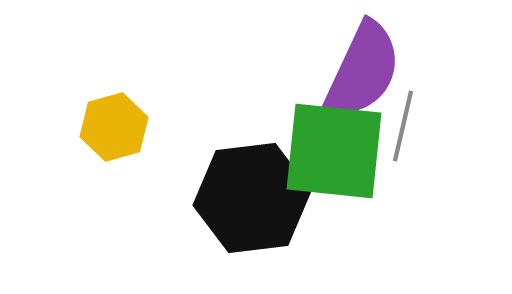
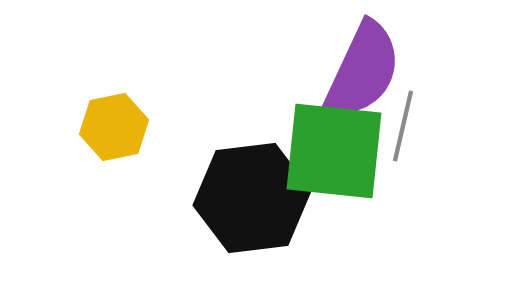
yellow hexagon: rotated 4 degrees clockwise
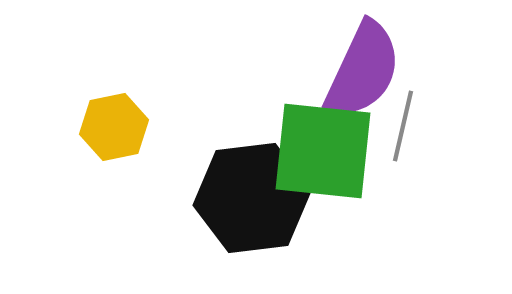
green square: moved 11 px left
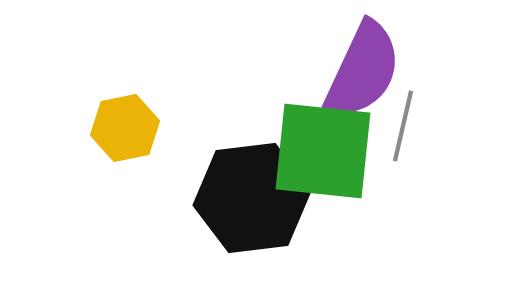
yellow hexagon: moved 11 px right, 1 px down
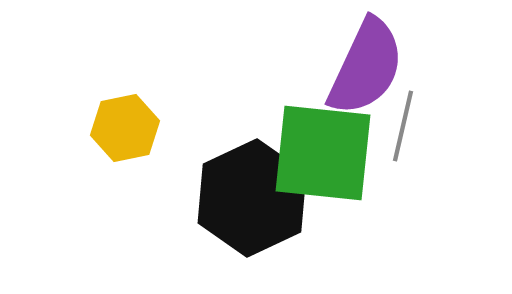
purple semicircle: moved 3 px right, 3 px up
green square: moved 2 px down
black hexagon: rotated 18 degrees counterclockwise
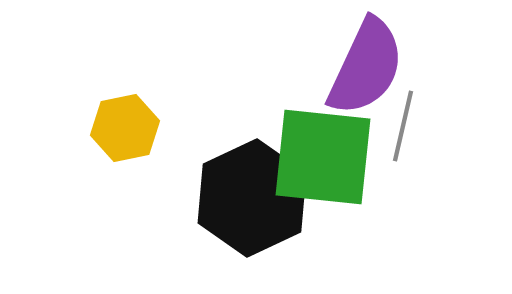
green square: moved 4 px down
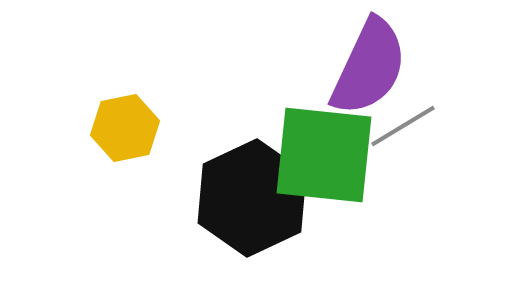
purple semicircle: moved 3 px right
gray line: rotated 46 degrees clockwise
green square: moved 1 px right, 2 px up
